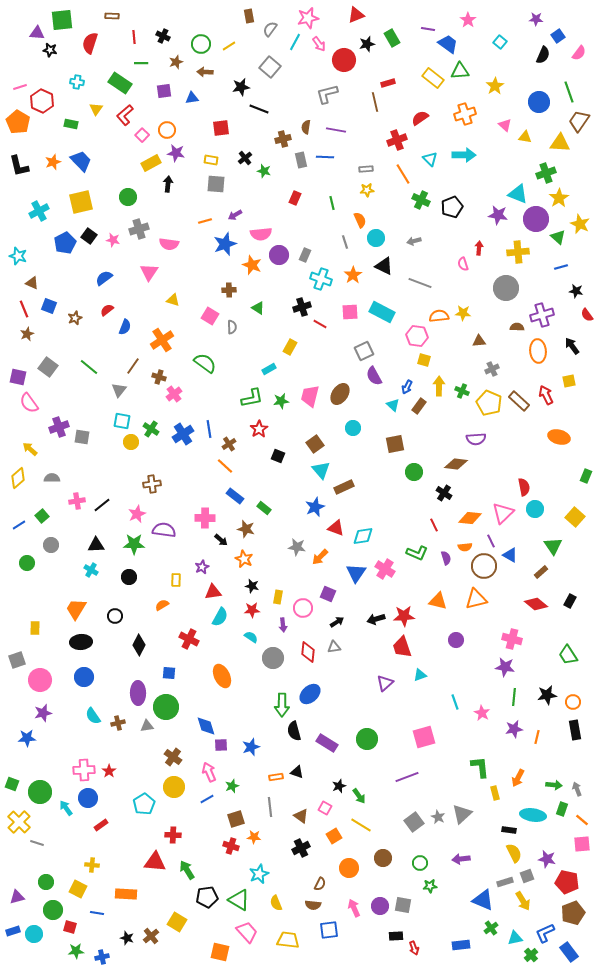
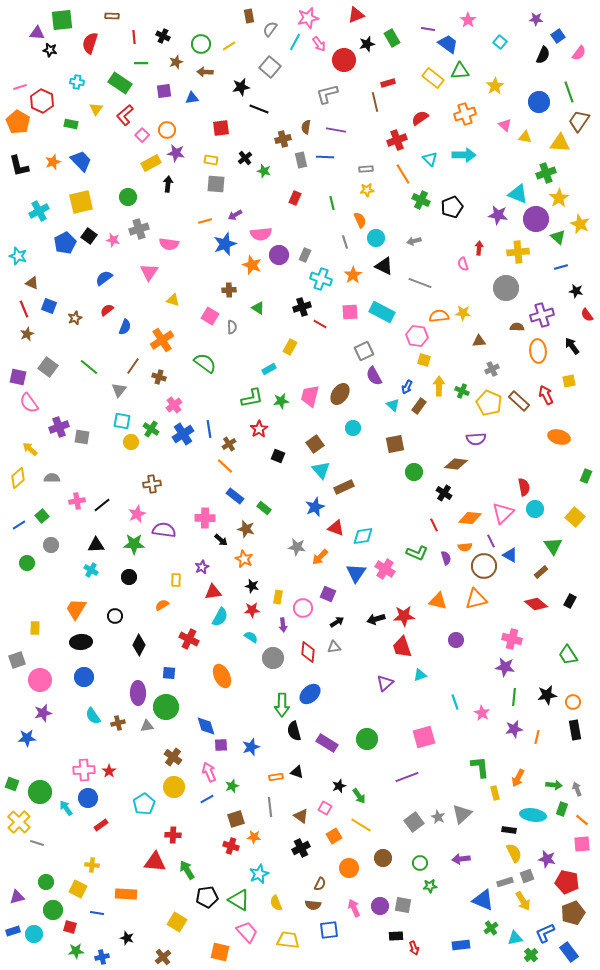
pink cross at (174, 394): moved 11 px down
brown cross at (151, 936): moved 12 px right, 21 px down
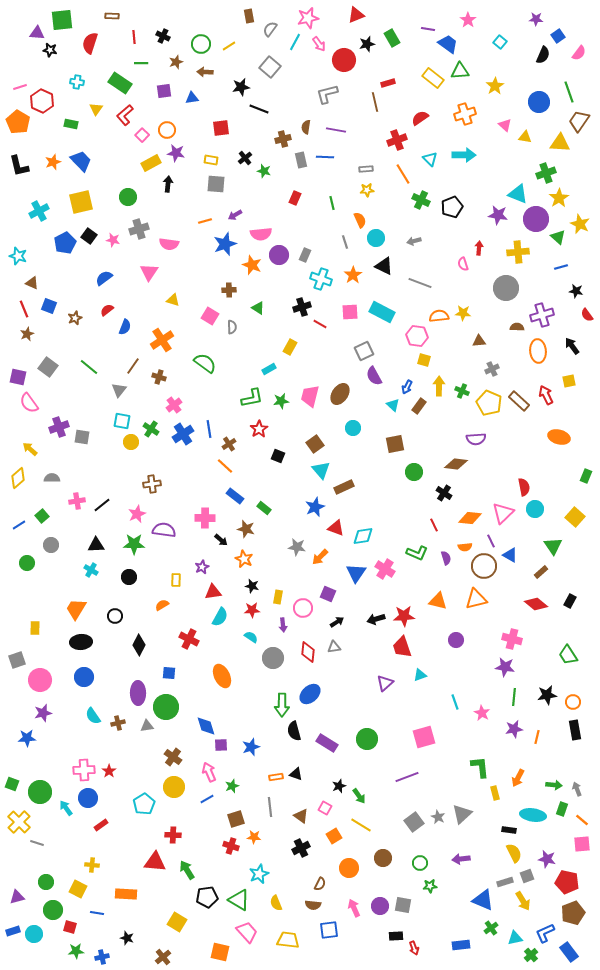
black triangle at (297, 772): moved 1 px left, 2 px down
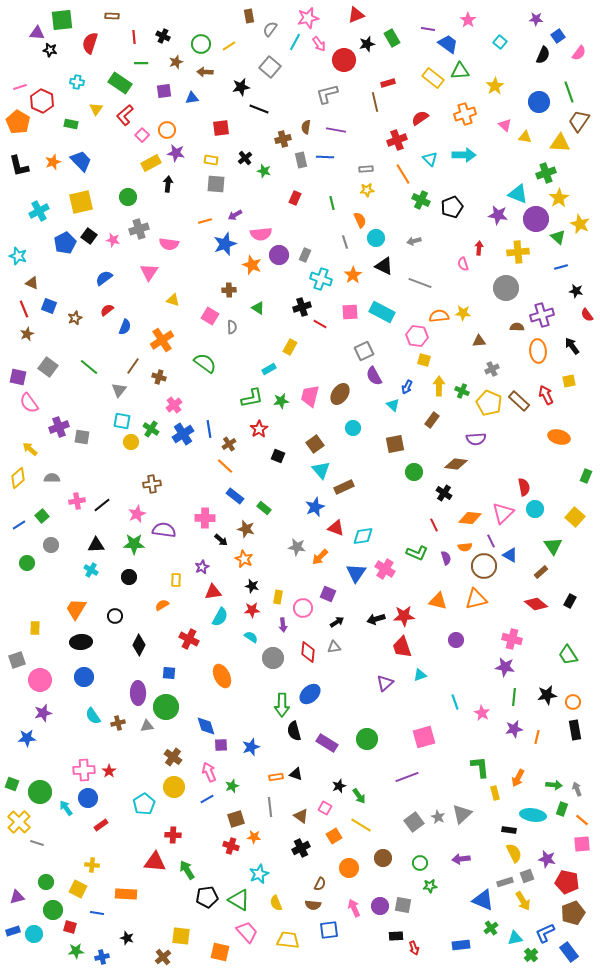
brown rectangle at (419, 406): moved 13 px right, 14 px down
yellow square at (177, 922): moved 4 px right, 14 px down; rotated 24 degrees counterclockwise
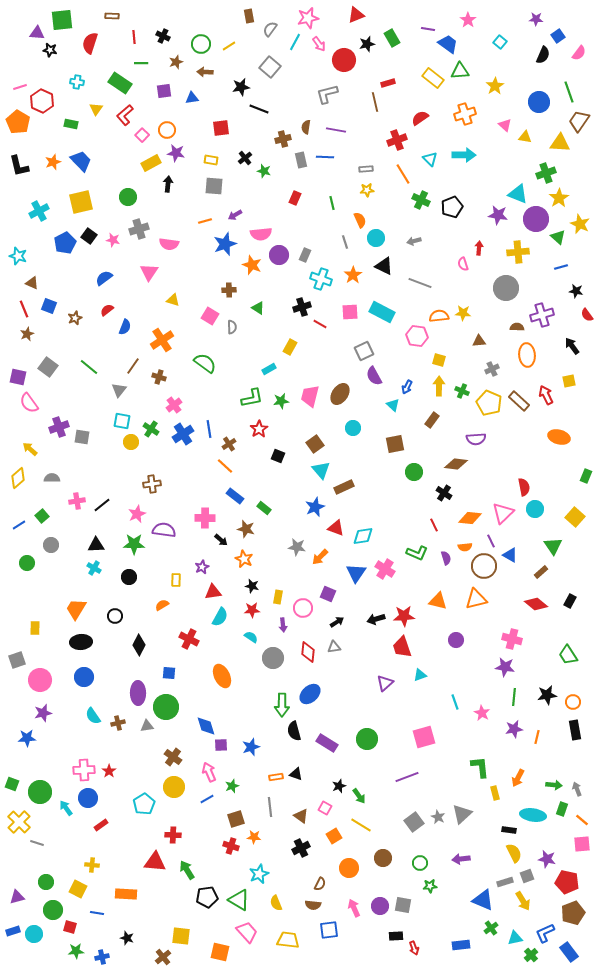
gray square at (216, 184): moved 2 px left, 2 px down
orange ellipse at (538, 351): moved 11 px left, 4 px down
yellow square at (424, 360): moved 15 px right
cyan cross at (91, 570): moved 3 px right, 2 px up
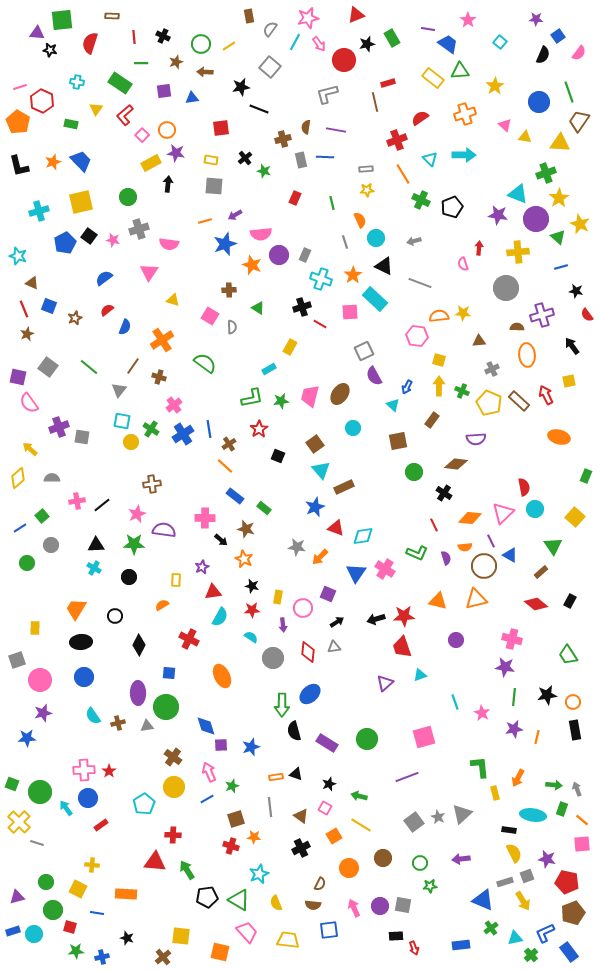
cyan cross at (39, 211): rotated 12 degrees clockwise
cyan rectangle at (382, 312): moved 7 px left, 13 px up; rotated 15 degrees clockwise
brown square at (395, 444): moved 3 px right, 3 px up
blue line at (19, 525): moved 1 px right, 3 px down
black star at (339, 786): moved 10 px left, 2 px up
green arrow at (359, 796): rotated 140 degrees clockwise
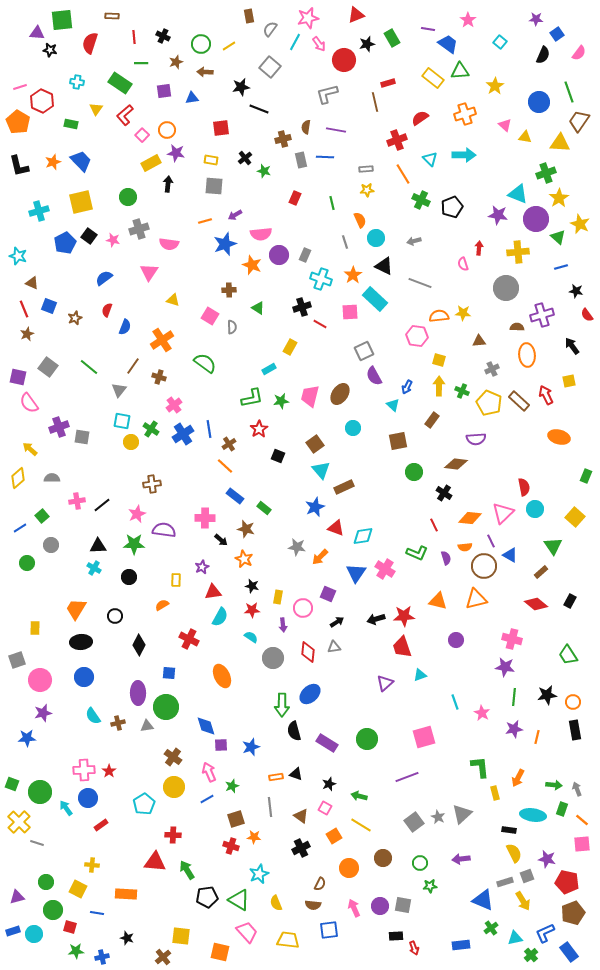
blue square at (558, 36): moved 1 px left, 2 px up
red semicircle at (107, 310): rotated 32 degrees counterclockwise
black triangle at (96, 545): moved 2 px right, 1 px down
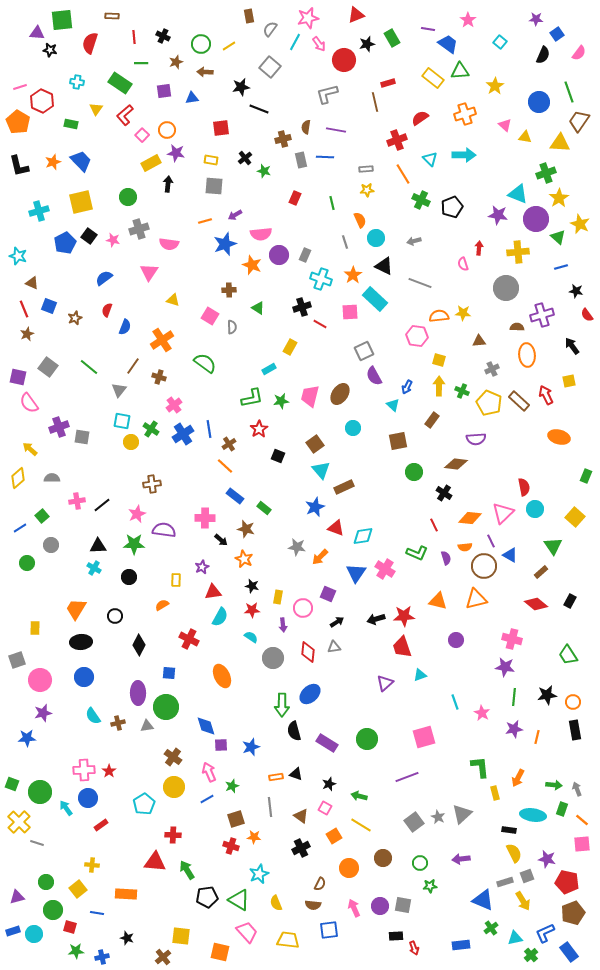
yellow square at (78, 889): rotated 24 degrees clockwise
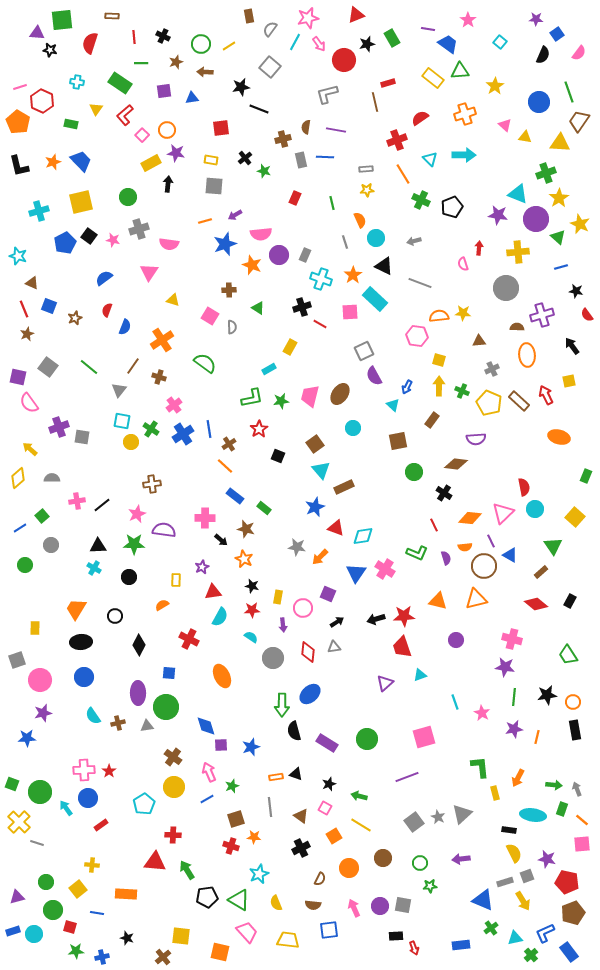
green circle at (27, 563): moved 2 px left, 2 px down
brown semicircle at (320, 884): moved 5 px up
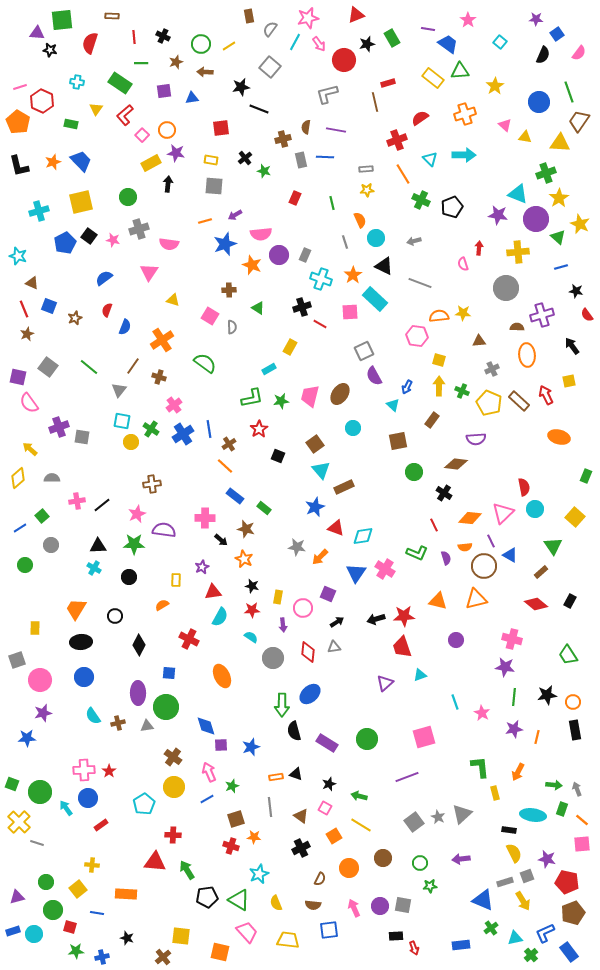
orange arrow at (518, 778): moved 6 px up
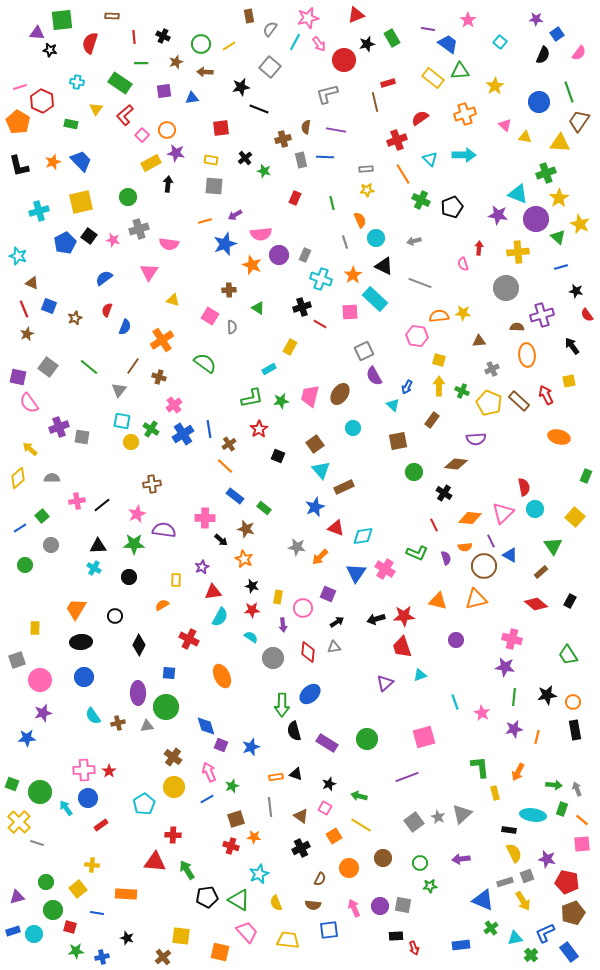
purple square at (221, 745): rotated 24 degrees clockwise
